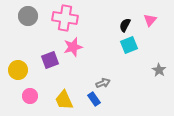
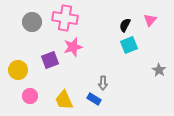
gray circle: moved 4 px right, 6 px down
gray arrow: rotated 112 degrees clockwise
blue rectangle: rotated 24 degrees counterclockwise
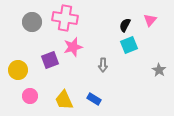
gray arrow: moved 18 px up
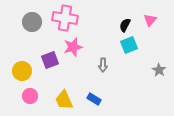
yellow circle: moved 4 px right, 1 px down
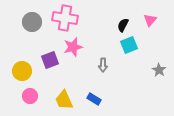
black semicircle: moved 2 px left
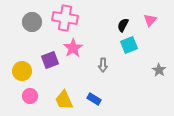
pink star: moved 1 px down; rotated 18 degrees counterclockwise
